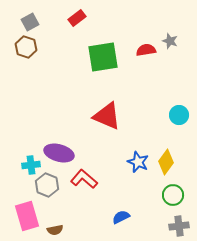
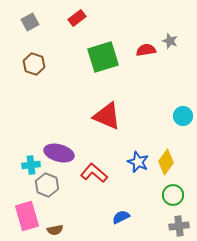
brown hexagon: moved 8 px right, 17 px down
green square: rotated 8 degrees counterclockwise
cyan circle: moved 4 px right, 1 px down
red L-shape: moved 10 px right, 6 px up
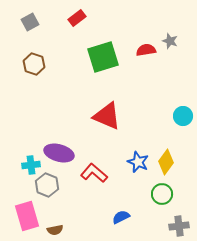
green circle: moved 11 px left, 1 px up
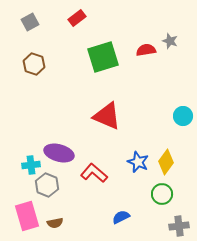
brown semicircle: moved 7 px up
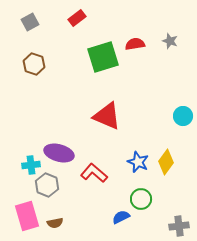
red semicircle: moved 11 px left, 6 px up
green circle: moved 21 px left, 5 px down
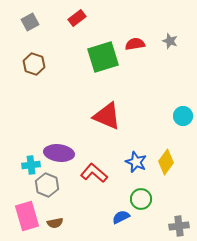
purple ellipse: rotated 8 degrees counterclockwise
blue star: moved 2 px left
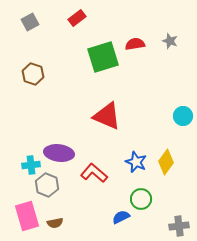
brown hexagon: moved 1 px left, 10 px down
